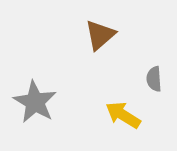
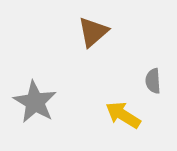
brown triangle: moved 7 px left, 3 px up
gray semicircle: moved 1 px left, 2 px down
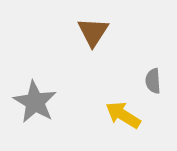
brown triangle: rotated 16 degrees counterclockwise
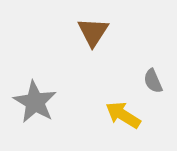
gray semicircle: rotated 20 degrees counterclockwise
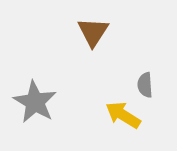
gray semicircle: moved 8 px left, 4 px down; rotated 20 degrees clockwise
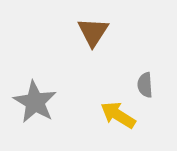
yellow arrow: moved 5 px left
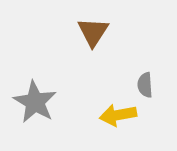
yellow arrow: rotated 42 degrees counterclockwise
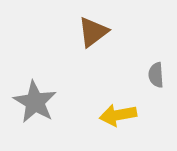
brown triangle: rotated 20 degrees clockwise
gray semicircle: moved 11 px right, 10 px up
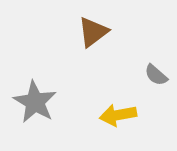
gray semicircle: rotated 45 degrees counterclockwise
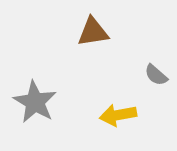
brown triangle: rotated 28 degrees clockwise
